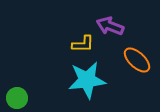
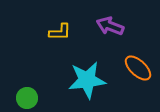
yellow L-shape: moved 23 px left, 12 px up
orange ellipse: moved 1 px right, 8 px down
green circle: moved 10 px right
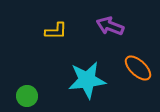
yellow L-shape: moved 4 px left, 1 px up
green circle: moved 2 px up
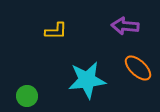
purple arrow: moved 15 px right; rotated 16 degrees counterclockwise
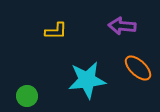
purple arrow: moved 3 px left
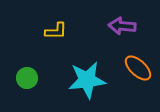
green circle: moved 18 px up
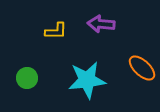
purple arrow: moved 21 px left, 2 px up
orange ellipse: moved 4 px right
